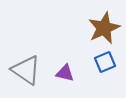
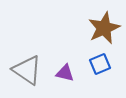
blue square: moved 5 px left, 2 px down
gray triangle: moved 1 px right
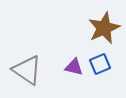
purple triangle: moved 9 px right, 6 px up
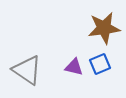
brown star: rotated 16 degrees clockwise
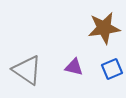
blue square: moved 12 px right, 5 px down
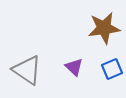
purple triangle: rotated 30 degrees clockwise
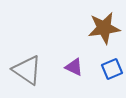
purple triangle: rotated 18 degrees counterclockwise
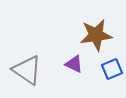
brown star: moved 8 px left, 7 px down
purple triangle: moved 3 px up
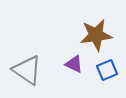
blue square: moved 5 px left, 1 px down
